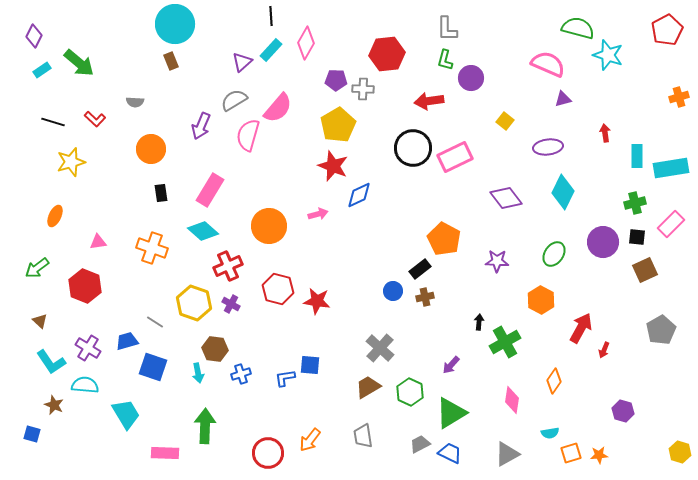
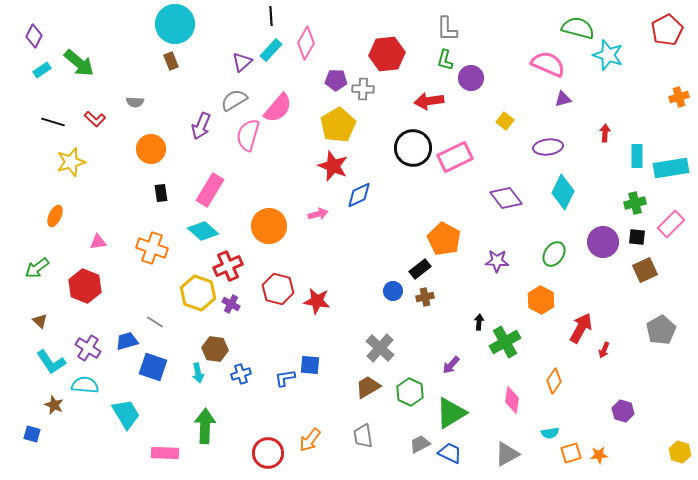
red arrow at (605, 133): rotated 12 degrees clockwise
yellow hexagon at (194, 303): moved 4 px right, 10 px up
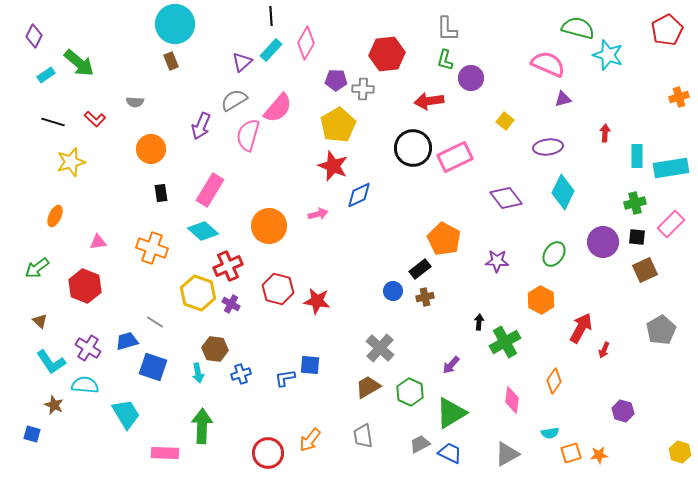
cyan rectangle at (42, 70): moved 4 px right, 5 px down
green arrow at (205, 426): moved 3 px left
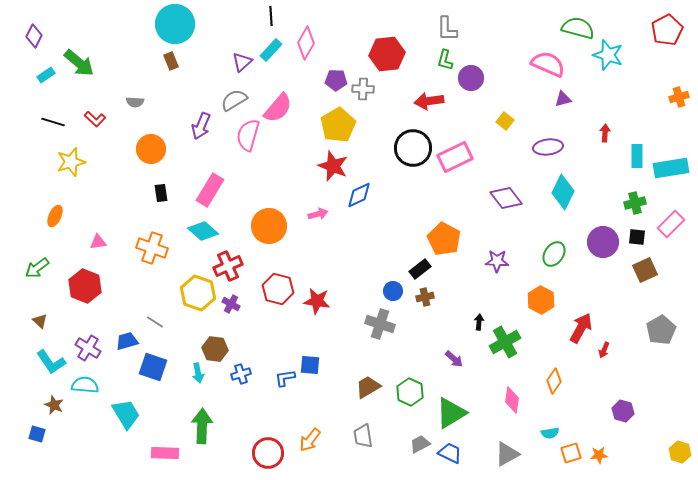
gray cross at (380, 348): moved 24 px up; rotated 24 degrees counterclockwise
purple arrow at (451, 365): moved 3 px right, 6 px up; rotated 90 degrees counterclockwise
blue square at (32, 434): moved 5 px right
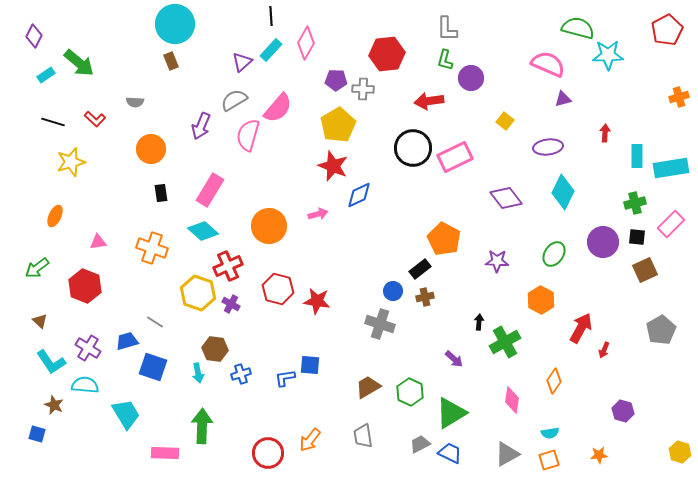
cyan star at (608, 55): rotated 20 degrees counterclockwise
orange square at (571, 453): moved 22 px left, 7 px down
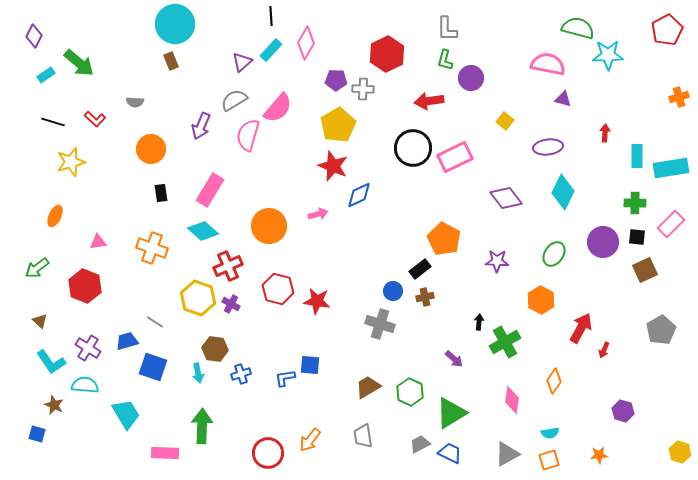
red hexagon at (387, 54): rotated 20 degrees counterclockwise
pink semicircle at (548, 64): rotated 12 degrees counterclockwise
purple triangle at (563, 99): rotated 30 degrees clockwise
green cross at (635, 203): rotated 15 degrees clockwise
yellow hexagon at (198, 293): moved 5 px down
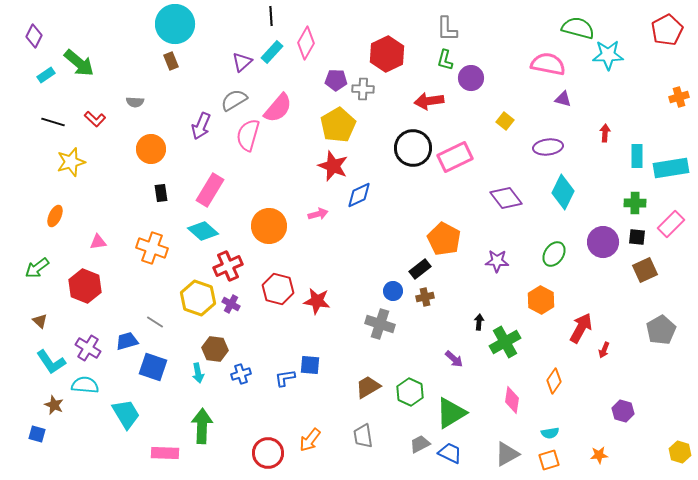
cyan rectangle at (271, 50): moved 1 px right, 2 px down
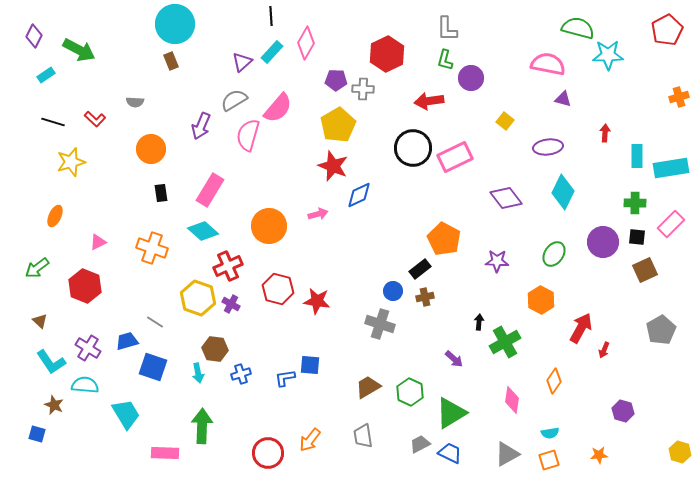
green arrow at (79, 63): moved 13 px up; rotated 12 degrees counterclockwise
pink triangle at (98, 242): rotated 18 degrees counterclockwise
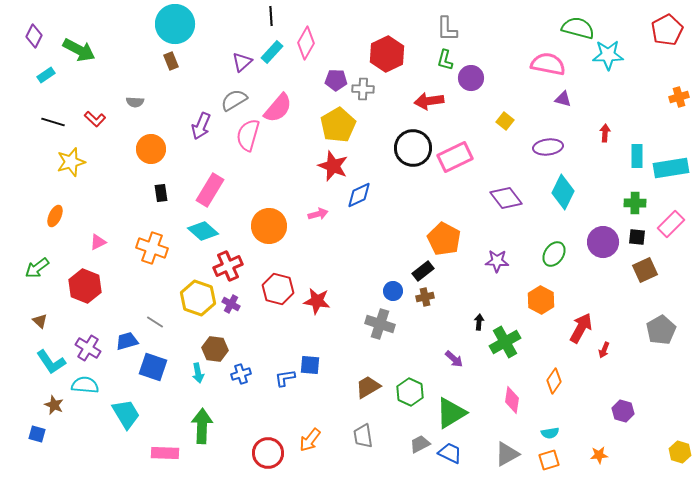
black rectangle at (420, 269): moved 3 px right, 2 px down
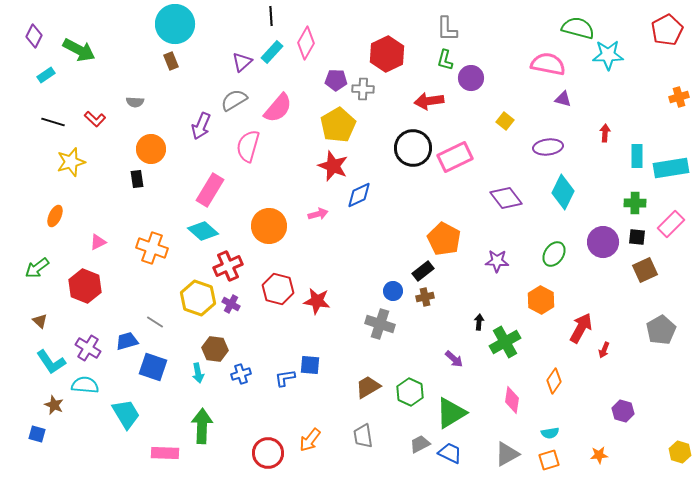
pink semicircle at (248, 135): moved 11 px down
black rectangle at (161, 193): moved 24 px left, 14 px up
